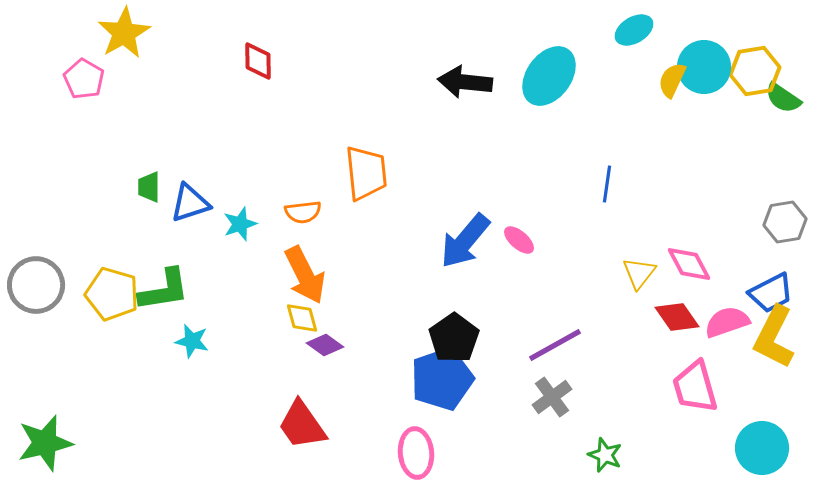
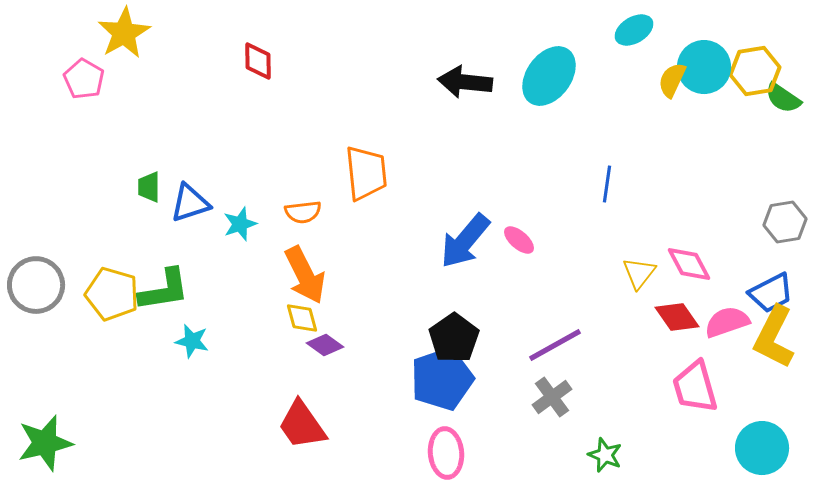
pink ellipse at (416, 453): moved 30 px right
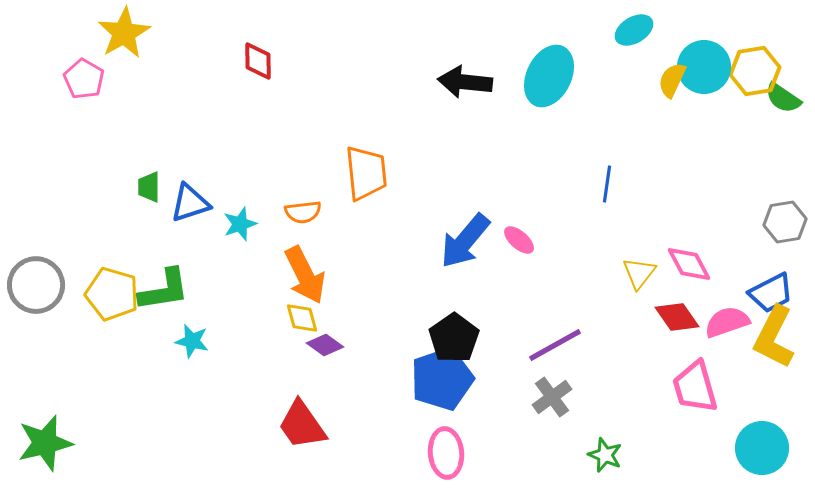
cyan ellipse at (549, 76): rotated 10 degrees counterclockwise
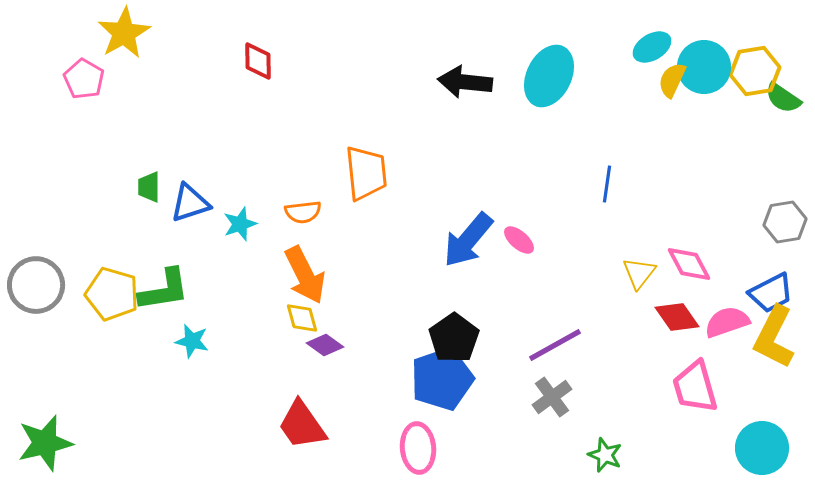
cyan ellipse at (634, 30): moved 18 px right, 17 px down
blue arrow at (465, 241): moved 3 px right, 1 px up
pink ellipse at (446, 453): moved 28 px left, 5 px up
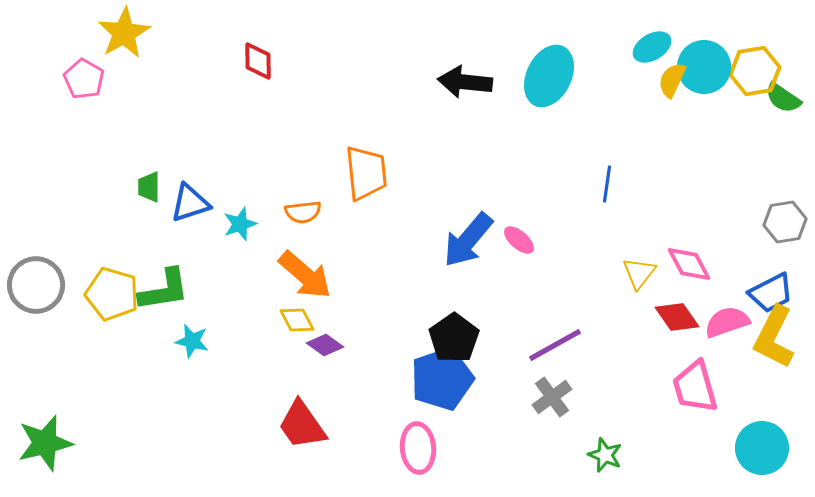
orange arrow at (305, 275): rotated 22 degrees counterclockwise
yellow diamond at (302, 318): moved 5 px left, 2 px down; rotated 12 degrees counterclockwise
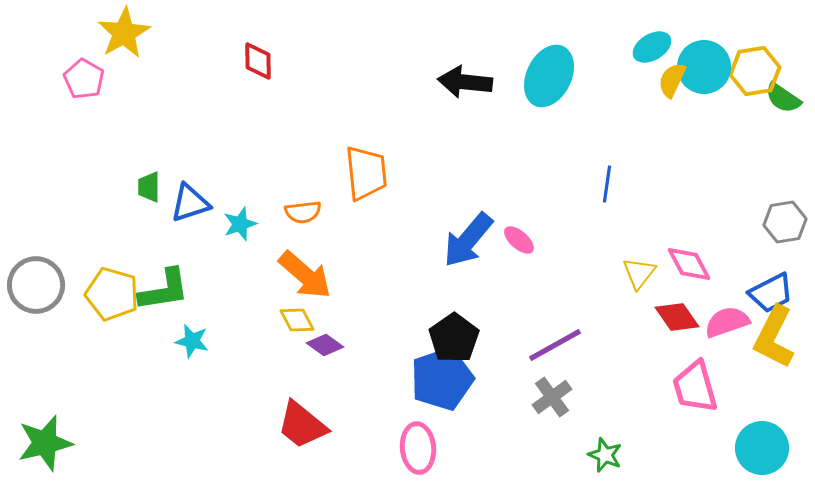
red trapezoid at (302, 425): rotated 16 degrees counterclockwise
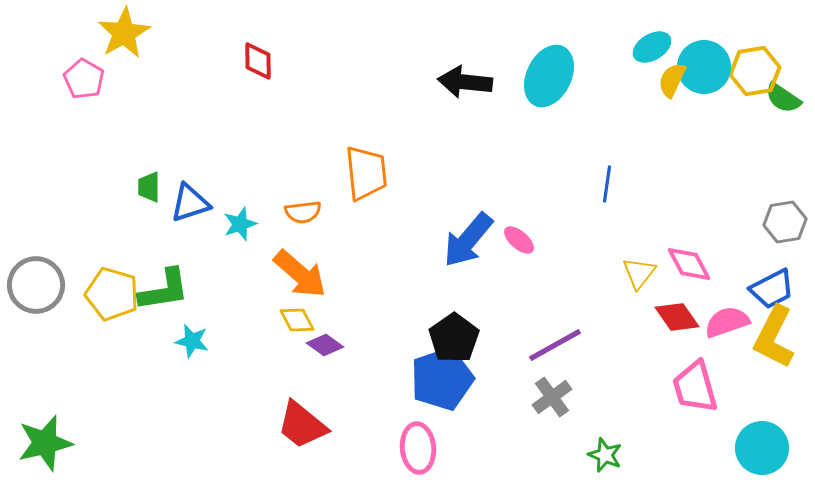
orange arrow at (305, 275): moved 5 px left, 1 px up
blue trapezoid at (771, 293): moved 1 px right, 4 px up
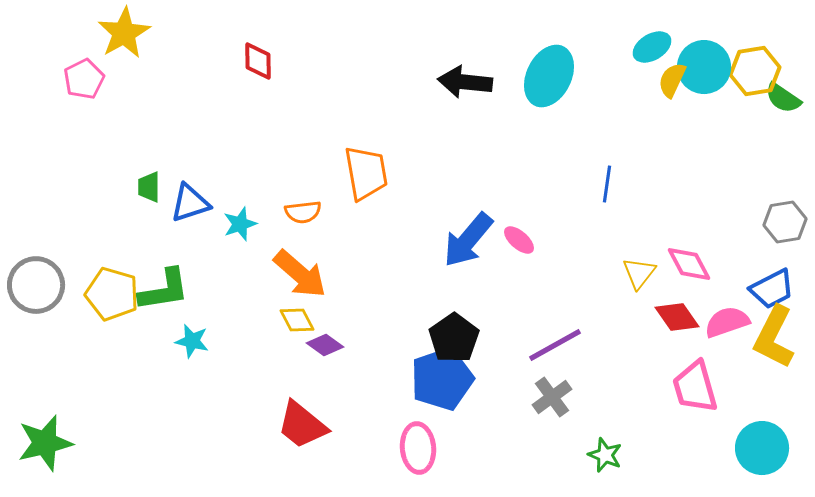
pink pentagon at (84, 79): rotated 15 degrees clockwise
orange trapezoid at (366, 173): rotated 4 degrees counterclockwise
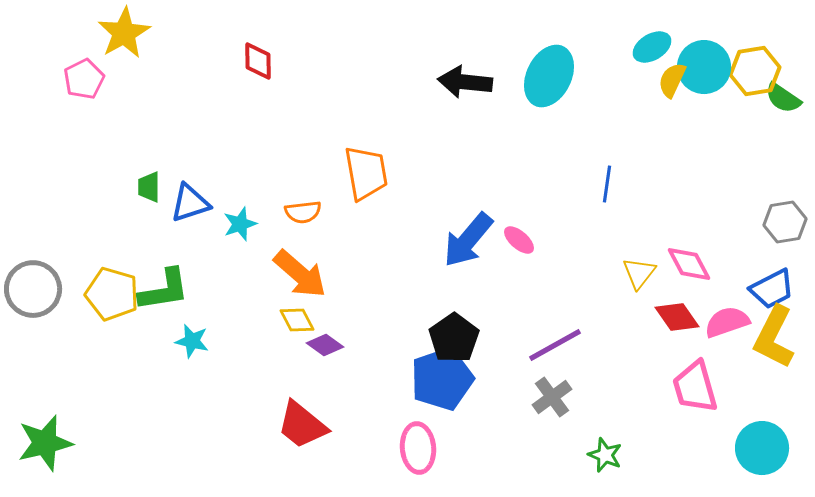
gray circle at (36, 285): moved 3 px left, 4 px down
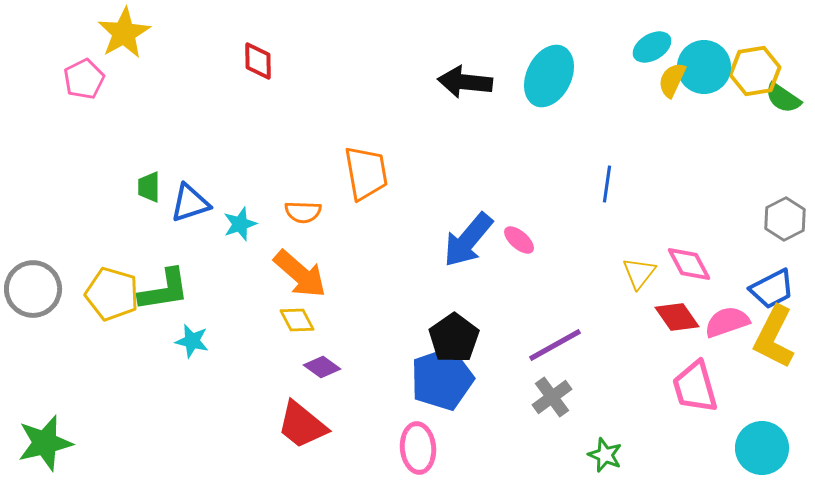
orange semicircle at (303, 212): rotated 9 degrees clockwise
gray hexagon at (785, 222): moved 3 px up; rotated 18 degrees counterclockwise
purple diamond at (325, 345): moved 3 px left, 22 px down
